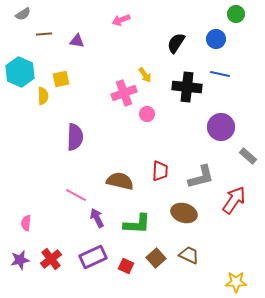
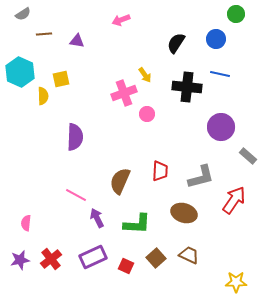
brown semicircle: rotated 80 degrees counterclockwise
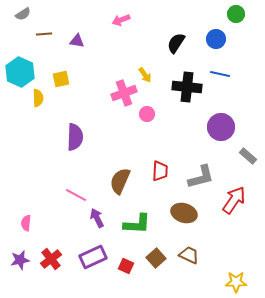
yellow semicircle: moved 5 px left, 2 px down
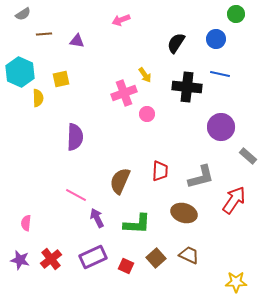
purple star: rotated 24 degrees clockwise
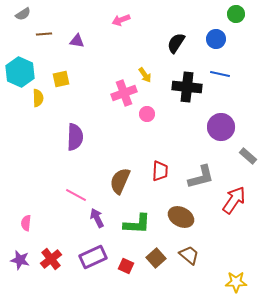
brown ellipse: moved 3 px left, 4 px down; rotated 10 degrees clockwise
brown trapezoid: rotated 15 degrees clockwise
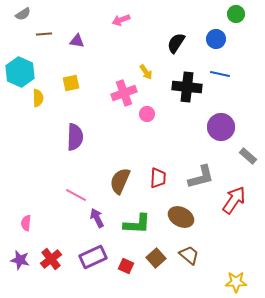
yellow arrow: moved 1 px right, 3 px up
yellow square: moved 10 px right, 4 px down
red trapezoid: moved 2 px left, 7 px down
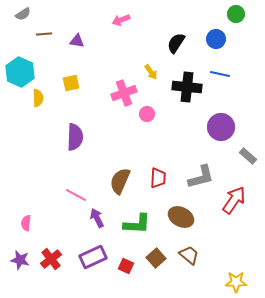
yellow arrow: moved 5 px right
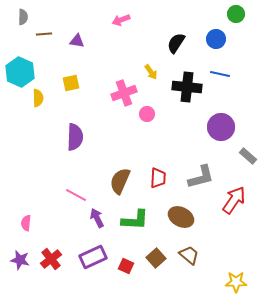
gray semicircle: moved 3 px down; rotated 56 degrees counterclockwise
green L-shape: moved 2 px left, 4 px up
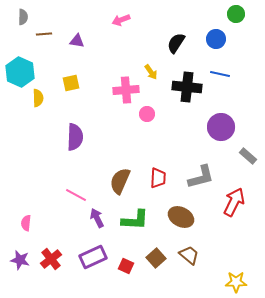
pink cross: moved 2 px right, 3 px up; rotated 15 degrees clockwise
red arrow: moved 2 px down; rotated 8 degrees counterclockwise
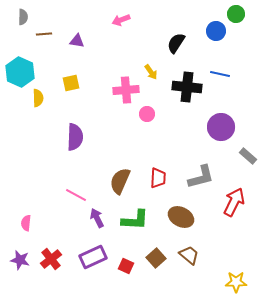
blue circle: moved 8 px up
